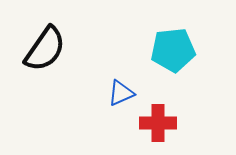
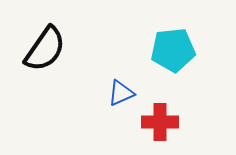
red cross: moved 2 px right, 1 px up
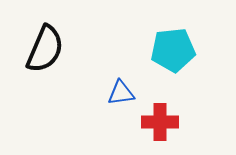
black semicircle: rotated 12 degrees counterclockwise
blue triangle: rotated 16 degrees clockwise
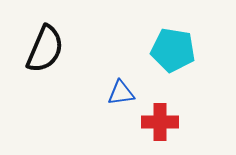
cyan pentagon: rotated 15 degrees clockwise
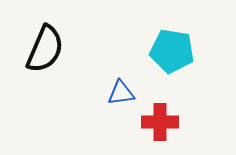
cyan pentagon: moved 1 px left, 1 px down
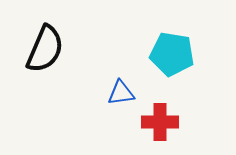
cyan pentagon: moved 3 px down
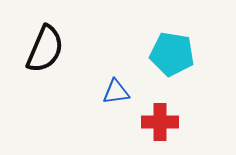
blue triangle: moved 5 px left, 1 px up
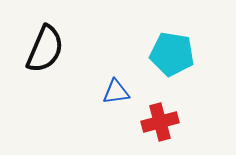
red cross: rotated 15 degrees counterclockwise
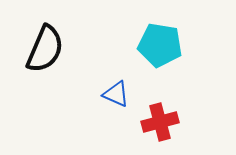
cyan pentagon: moved 12 px left, 9 px up
blue triangle: moved 2 px down; rotated 32 degrees clockwise
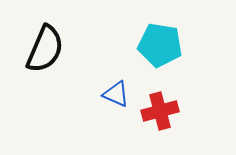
red cross: moved 11 px up
